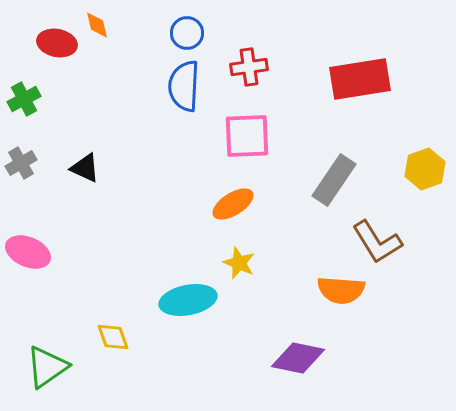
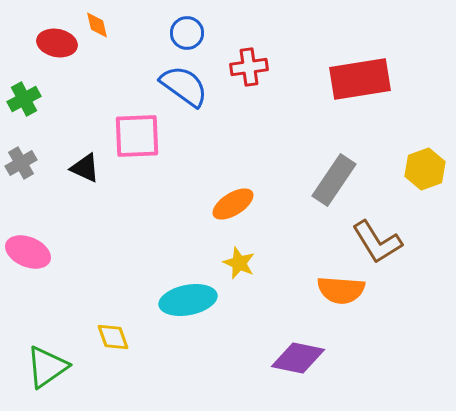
blue semicircle: rotated 123 degrees clockwise
pink square: moved 110 px left
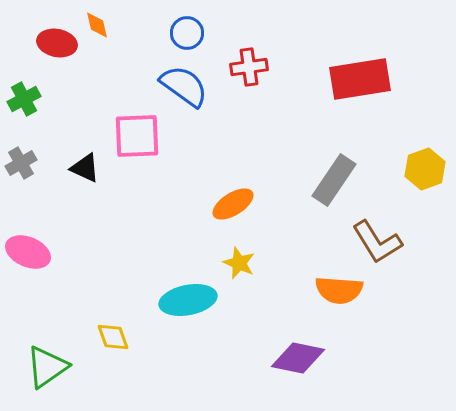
orange semicircle: moved 2 px left
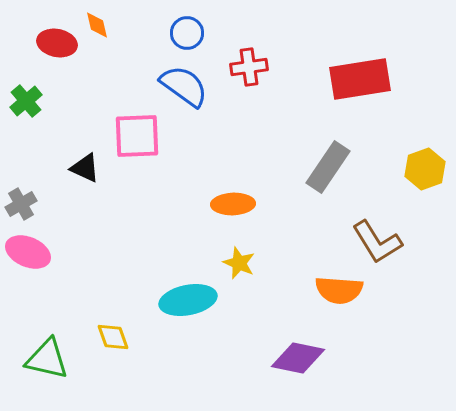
green cross: moved 2 px right, 2 px down; rotated 12 degrees counterclockwise
gray cross: moved 41 px down
gray rectangle: moved 6 px left, 13 px up
orange ellipse: rotated 30 degrees clockwise
green triangle: moved 8 px up; rotated 48 degrees clockwise
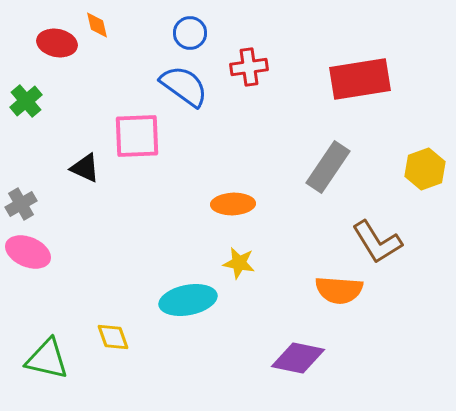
blue circle: moved 3 px right
yellow star: rotated 12 degrees counterclockwise
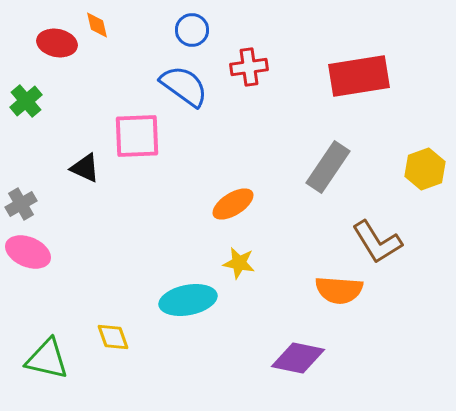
blue circle: moved 2 px right, 3 px up
red rectangle: moved 1 px left, 3 px up
orange ellipse: rotated 30 degrees counterclockwise
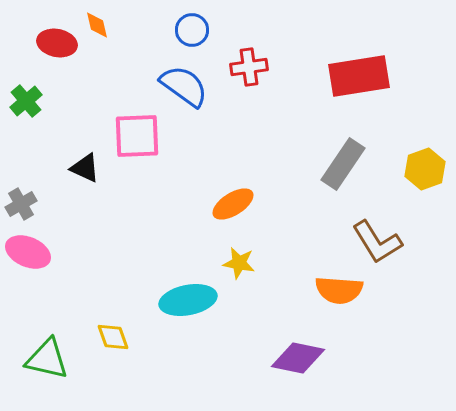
gray rectangle: moved 15 px right, 3 px up
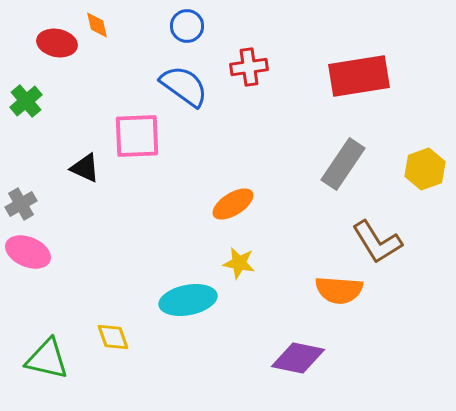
blue circle: moved 5 px left, 4 px up
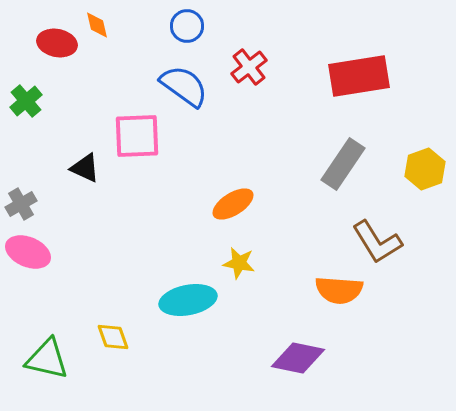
red cross: rotated 30 degrees counterclockwise
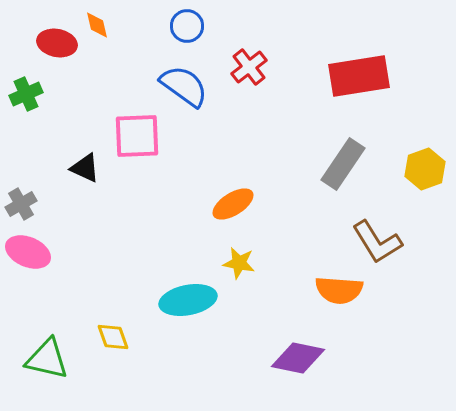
green cross: moved 7 px up; rotated 16 degrees clockwise
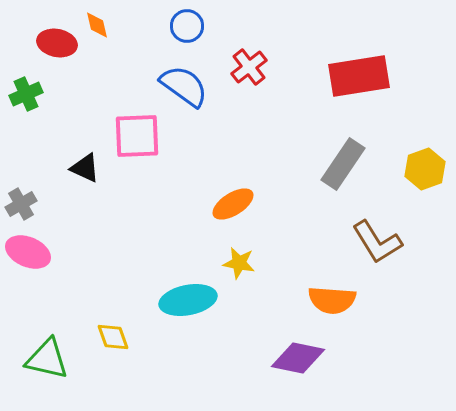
orange semicircle: moved 7 px left, 10 px down
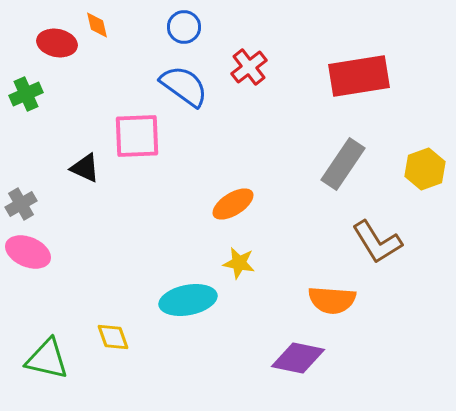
blue circle: moved 3 px left, 1 px down
